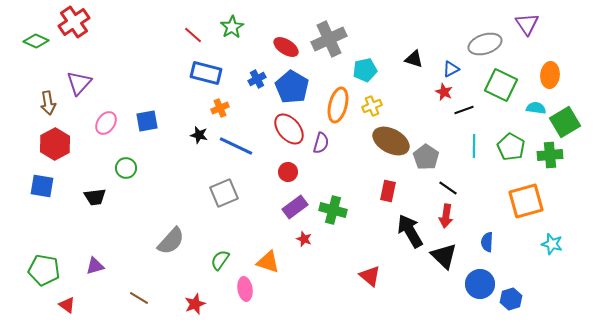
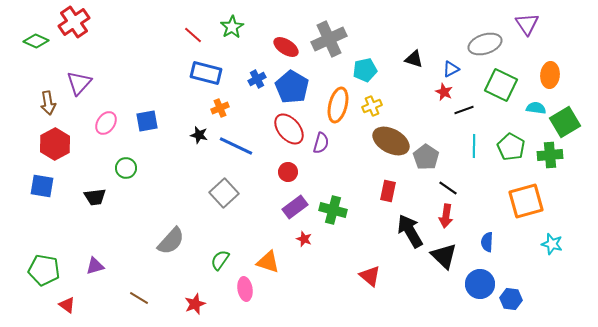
gray square at (224, 193): rotated 20 degrees counterclockwise
blue hexagon at (511, 299): rotated 25 degrees clockwise
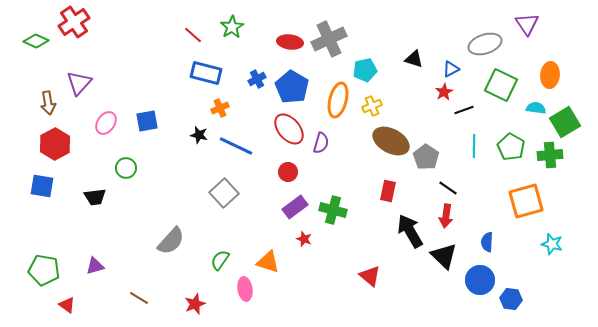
red ellipse at (286, 47): moved 4 px right, 5 px up; rotated 25 degrees counterclockwise
red star at (444, 92): rotated 18 degrees clockwise
orange ellipse at (338, 105): moved 5 px up
blue circle at (480, 284): moved 4 px up
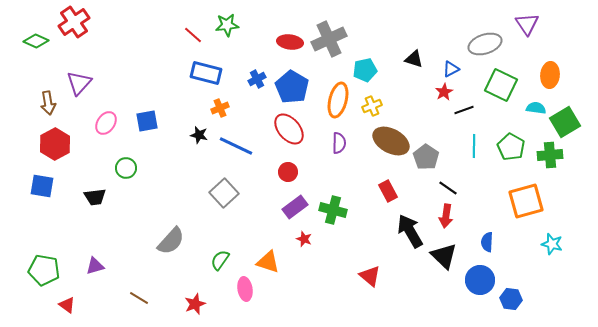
green star at (232, 27): moved 5 px left, 2 px up; rotated 25 degrees clockwise
purple semicircle at (321, 143): moved 18 px right; rotated 15 degrees counterclockwise
red rectangle at (388, 191): rotated 40 degrees counterclockwise
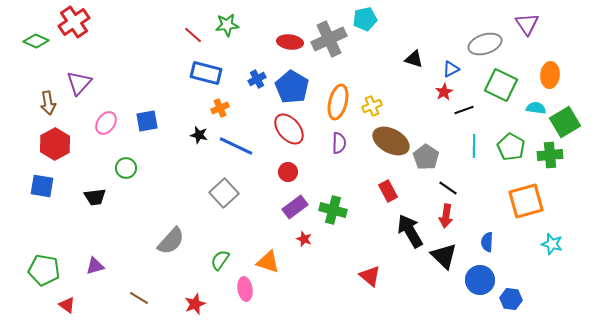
cyan pentagon at (365, 70): moved 51 px up
orange ellipse at (338, 100): moved 2 px down
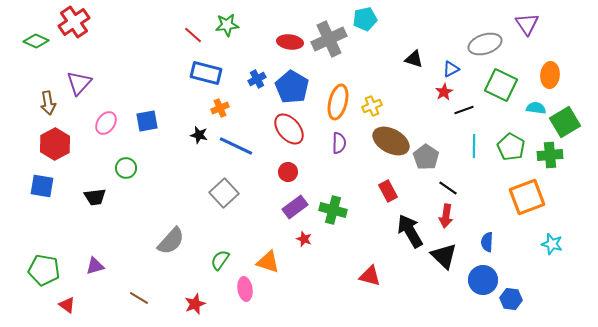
orange square at (526, 201): moved 1 px right, 4 px up; rotated 6 degrees counterclockwise
red triangle at (370, 276): rotated 25 degrees counterclockwise
blue circle at (480, 280): moved 3 px right
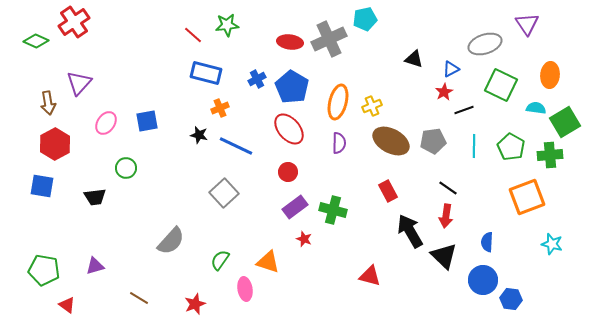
gray pentagon at (426, 157): moved 7 px right, 16 px up; rotated 30 degrees clockwise
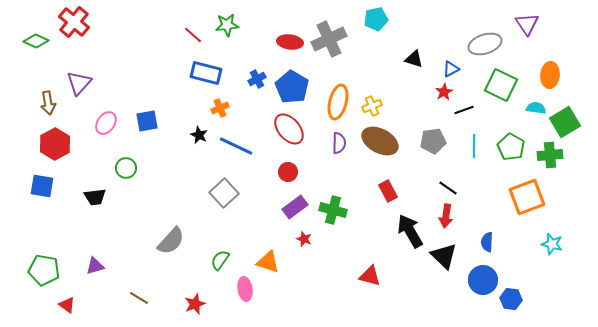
cyan pentagon at (365, 19): moved 11 px right
red cross at (74, 22): rotated 16 degrees counterclockwise
black star at (199, 135): rotated 12 degrees clockwise
brown ellipse at (391, 141): moved 11 px left
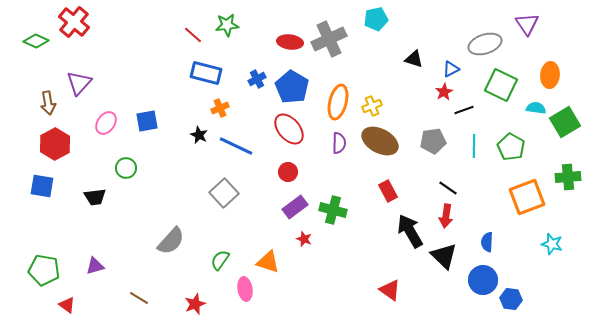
green cross at (550, 155): moved 18 px right, 22 px down
red triangle at (370, 276): moved 20 px right, 14 px down; rotated 20 degrees clockwise
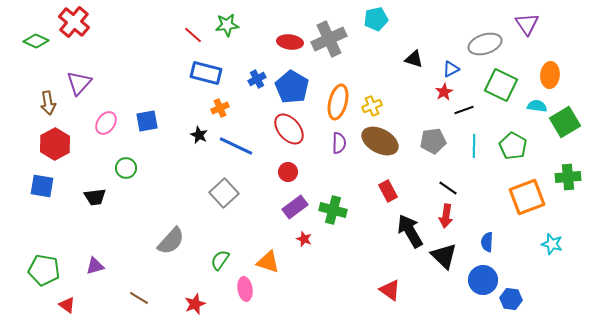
cyan semicircle at (536, 108): moved 1 px right, 2 px up
green pentagon at (511, 147): moved 2 px right, 1 px up
